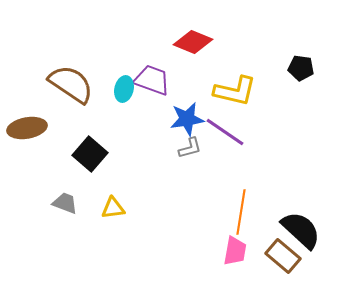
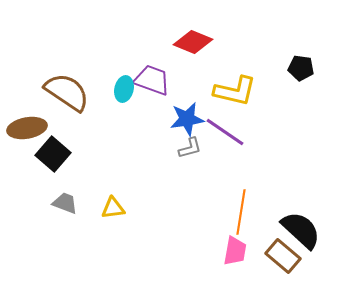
brown semicircle: moved 4 px left, 8 px down
black square: moved 37 px left
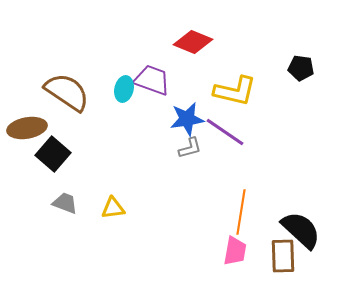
brown rectangle: rotated 48 degrees clockwise
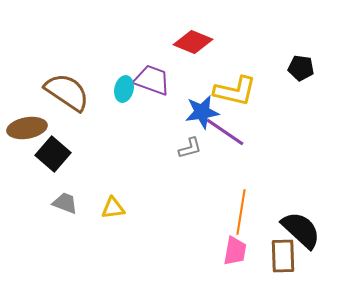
blue star: moved 15 px right, 7 px up
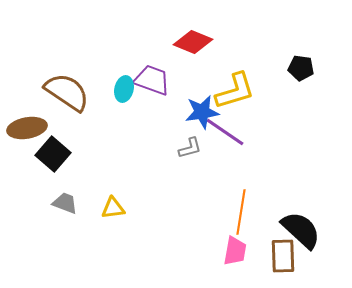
yellow L-shape: rotated 30 degrees counterclockwise
